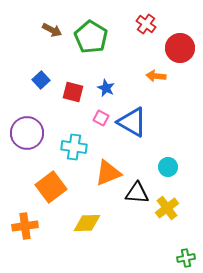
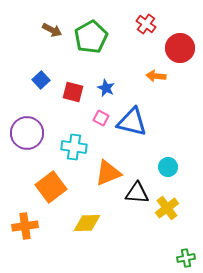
green pentagon: rotated 12 degrees clockwise
blue triangle: rotated 16 degrees counterclockwise
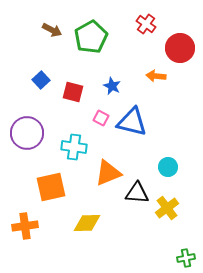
blue star: moved 6 px right, 2 px up
orange square: rotated 24 degrees clockwise
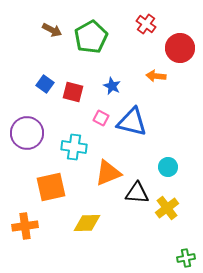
blue square: moved 4 px right, 4 px down; rotated 12 degrees counterclockwise
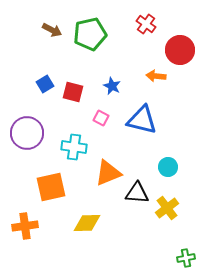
green pentagon: moved 1 px left, 3 px up; rotated 16 degrees clockwise
red circle: moved 2 px down
blue square: rotated 24 degrees clockwise
blue triangle: moved 10 px right, 2 px up
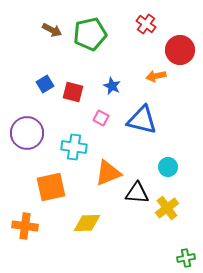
orange arrow: rotated 18 degrees counterclockwise
orange cross: rotated 15 degrees clockwise
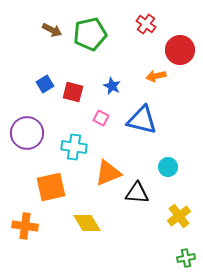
yellow cross: moved 12 px right, 8 px down
yellow diamond: rotated 60 degrees clockwise
